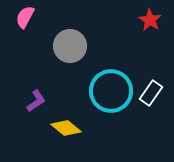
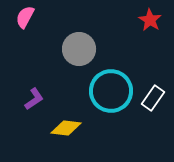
gray circle: moved 9 px right, 3 px down
white rectangle: moved 2 px right, 5 px down
purple L-shape: moved 2 px left, 2 px up
yellow diamond: rotated 32 degrees counterclockwise
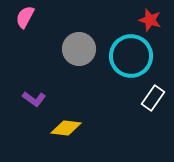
red star: rotated 15 degrees counterclockwise
cyan circle: moved 20 px right, 35 px up
purple L-shape: rotated 70 degrees clockwise
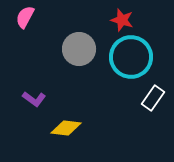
red star: moved 28 px left
cyan circle: moved 1 px down
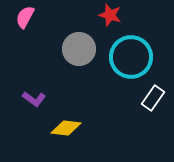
red star: moved 12 px left, 5 px up
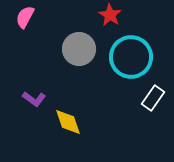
red star: rotated 15 degrees clockwise
yellow diamond: moved 2 px right, 6 px up; rotated 64 degrees clockwise
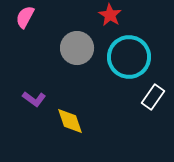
gray circle: moved 2 px left, 1 px up
cyan circle: moved 2 px left
white rectangle: moved 1 px up
yellow diamond: moved 2 px right, 1 px up
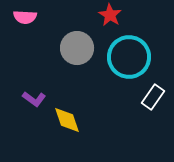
pink semicircle: rotated 115 degrees counterclockwise
yellow diamond: moved 3 px left, 1 px up
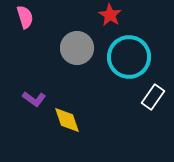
pink semicircle: rotated 110 degrees counterclockwise
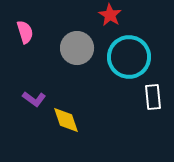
pink semicircle: moved 15 px down
white rectangle: rotated 40 degrees counterclockwise
yellow diamond: moved 1 px left
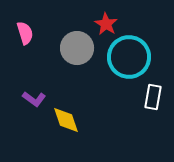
red star: moved 4 px left, 9 px down
pink semicircle: moved 1 px down
white rectangle: rotated 15 degrees clockwise
